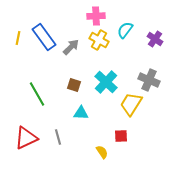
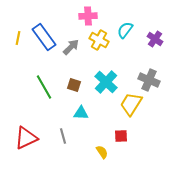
pink cross: moved 8 px left
green line: moved 7 px right, 7 px up
gray line: moved 5 px right, 1 px up
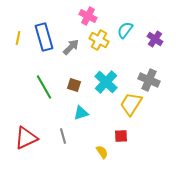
pink cross: rotated 30 degrees clockwise
blue rectangle: rotated 20 degrees clockwise
cyan triangle: rotated 21 degrees counterclockwise
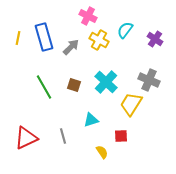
cyan triangle: moved 10 px right, 7 px down
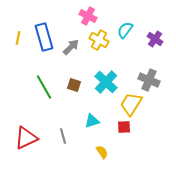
cyan triangle: moved 1 px right, 1 px down
red square: moved 3 px right, 9 px up
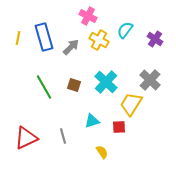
gray cross: moved 1 px right; rotated 20 degrees clockwise
red square: moved 5 px left
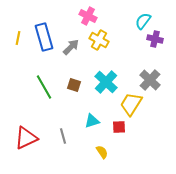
cyan semicircle: moved 18 px right, 9 px up
purple cross: rotated 21 degrees counterclockwise
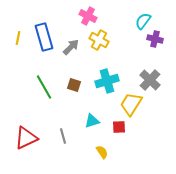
cyan cross: moved 1 px right, 1 px up; rotated 30 degrees clockwise
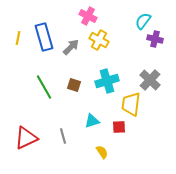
yellow trapezoid: rotated 25 degrees counterclockwise
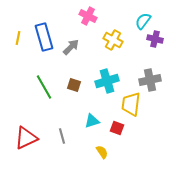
yellow cross: moved 14 px right
gray cross: rotated 35 degrees clockwise
red square: moved 2 px left, 1 px down; rotated 24 degrees clockwise
gray line: moved 1 px left
